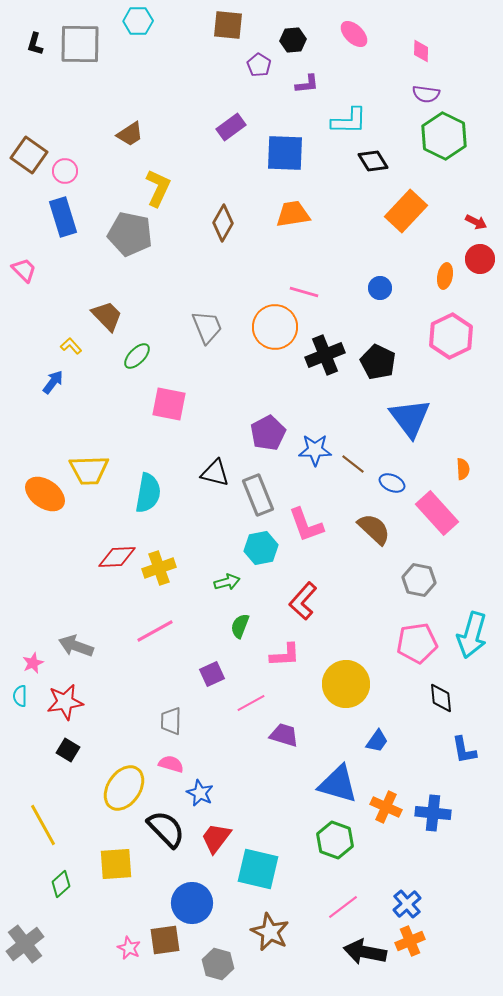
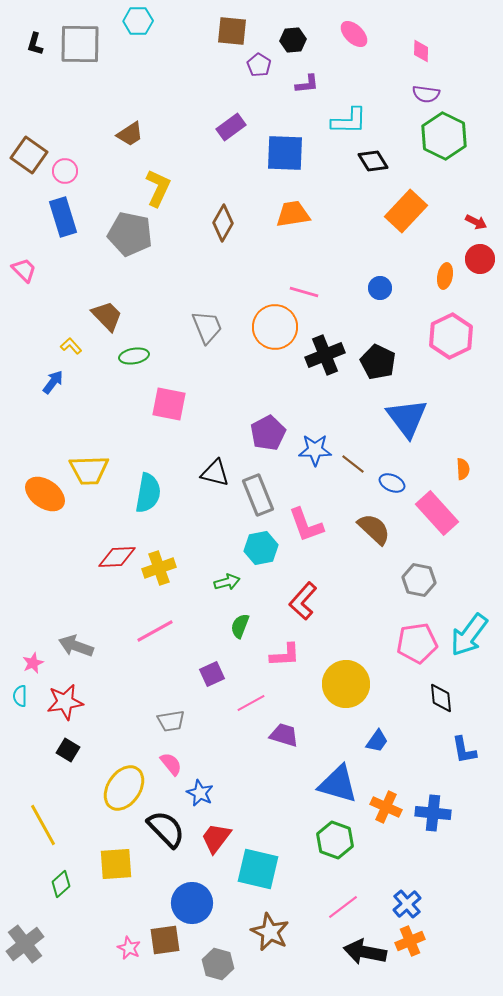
brown square at (228, 25): moved 4 px right, 6 px down
green ellipse at (137, 356): moved 3 px left; rotated 36 degrees clockwise
blue triangle at (410, 418): moved 3 px left
cyan arrow at (472, 635): moved 3 px left; rotated 21 degrees clockwise
gray trapezoid at (171, 721): rotated 100 degrees counterclockwise
pink semicircle at (171, 764): rotated 35 degrees clockwise
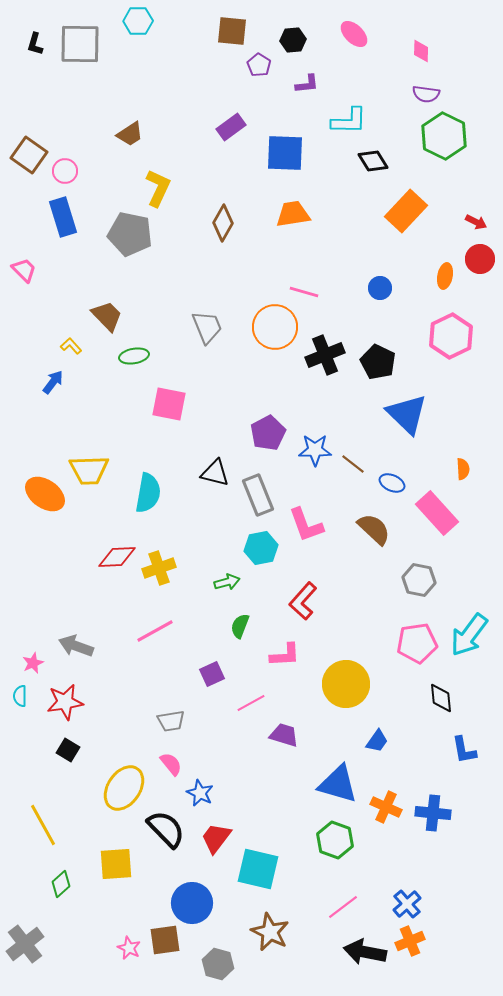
blue triangle at (407, 418): moved 4 px up; rotated 9 degrees counterclockwise
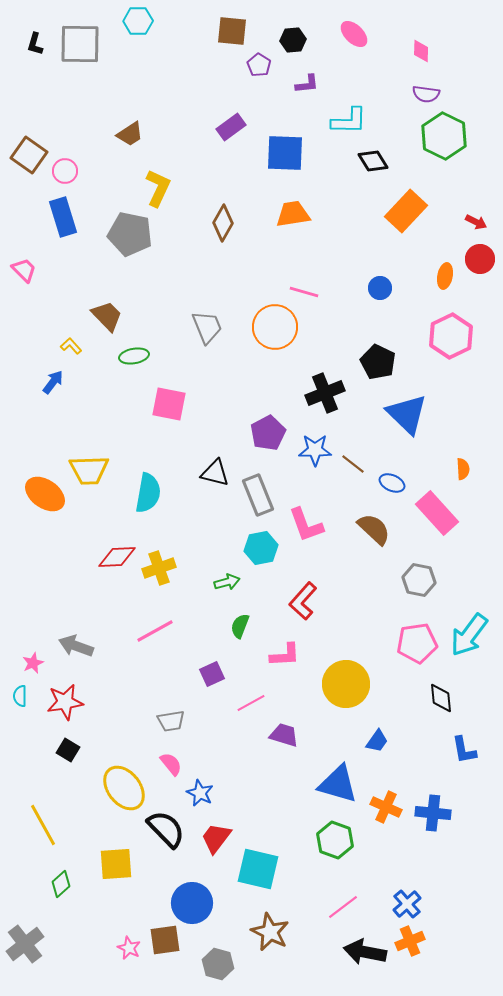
black cross at (325, 355): moved 38 px down
yellow ellipse at (124, 788): rotated 72 degrees counterclockwise
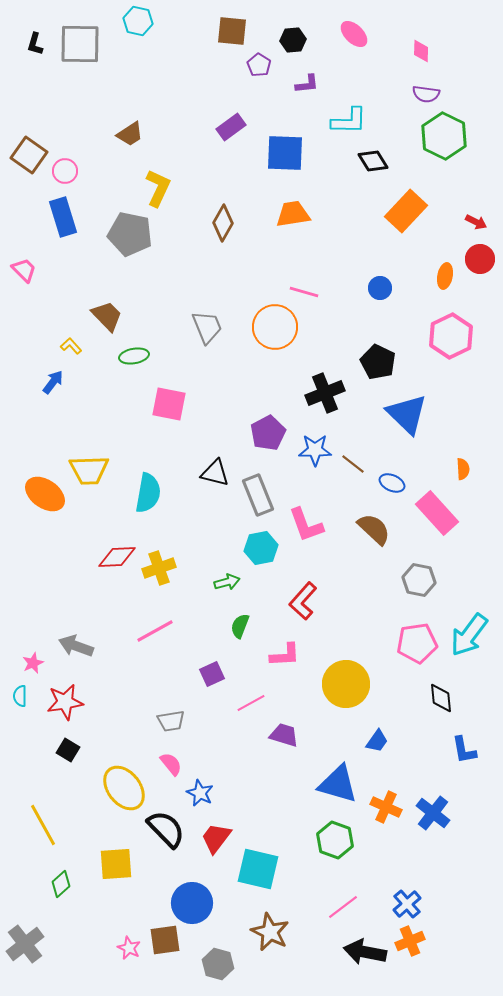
cyan hexagon at (138, 21): rotated 12 degrees clockwise
blue cross at (433, 813): rotated 32 degrees clockwise
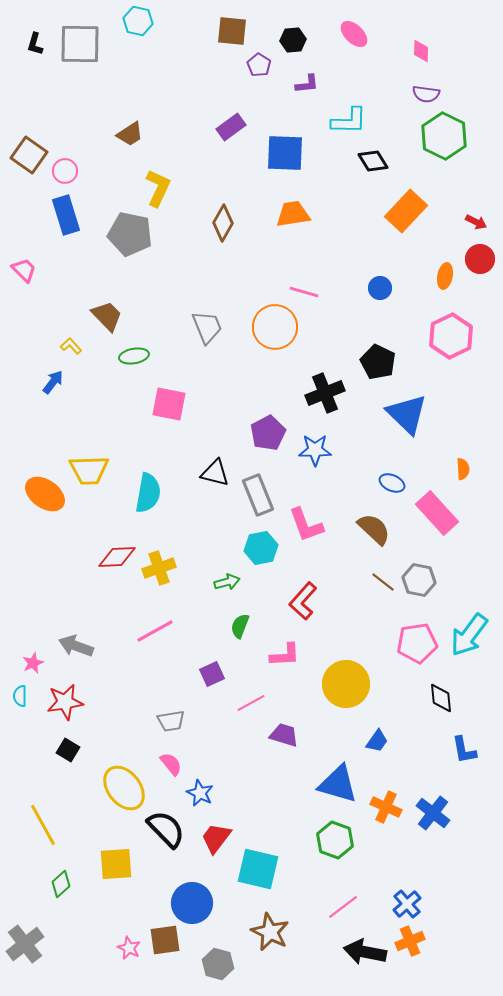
blue rectangle at (63, 217): moved 3 px right, 2 px up
brown line at (353, 464): moved 30 px right, 118 px down
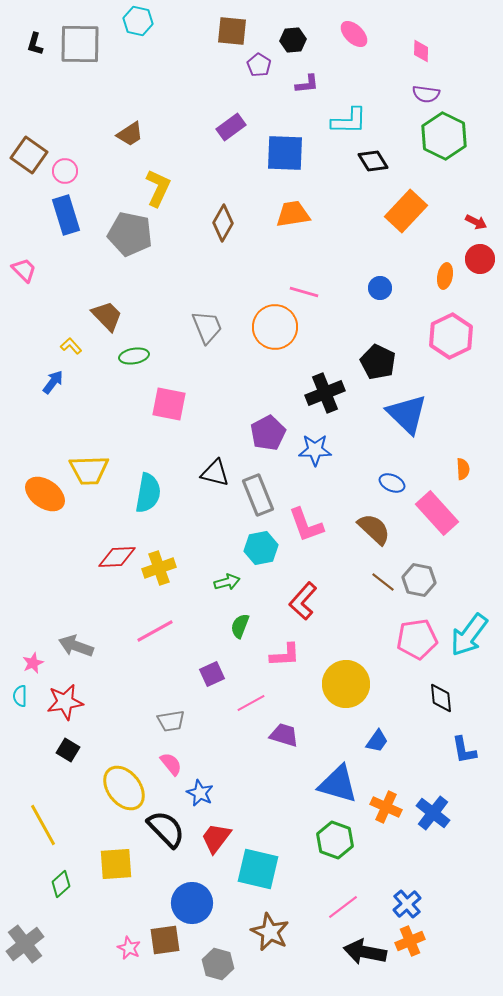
pink pentagon at (417, 643): moved 4 px up
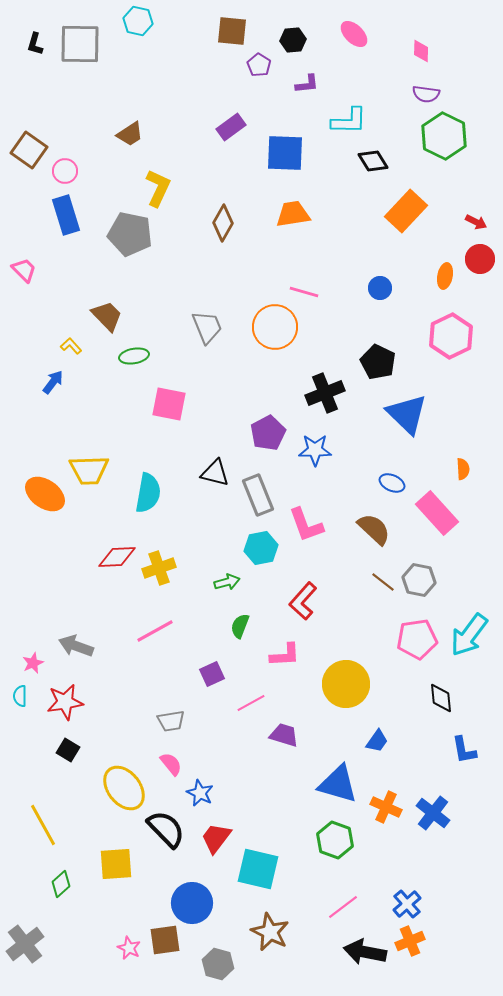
brown square at (29, 155): moved 5 px up
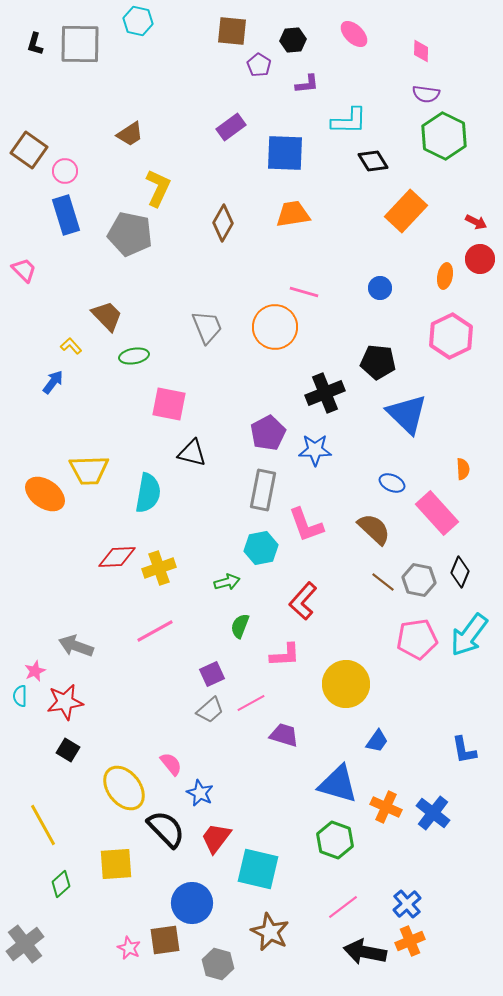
black pentagon at (378, 362): rotated 20 degrees counterclockwise
black triangle at (215, 473): moved 23 px left, 20 px up
gray rectangle at (258, 495): moved 5 px right, 5 px up; rotated 33 degrees clockwise
pink star at (33, 663): moved 2 px right, 8 px down
black diamond at (441, 698): moved 19 px right, 126 px up; rotated 28 degrees clockwise
gray trapezoid at (171, 721): moved 39 px right, 11 px up; rotated 32 degrees counterclockwise
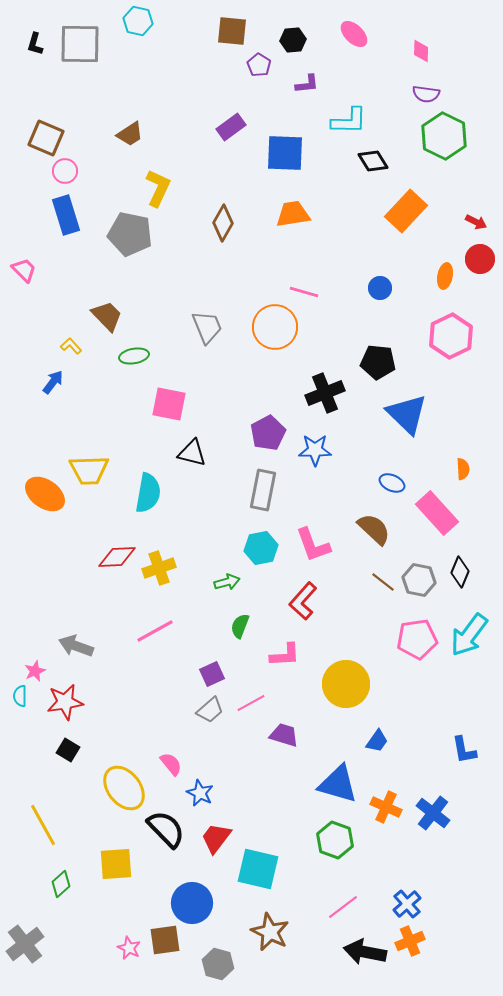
brown square at (29, 150): moved 17 px right, 12 px up; rotated 12 degrees counterclockwise
pink L-shape at (306, 525): moved 7 px right, 20 px down
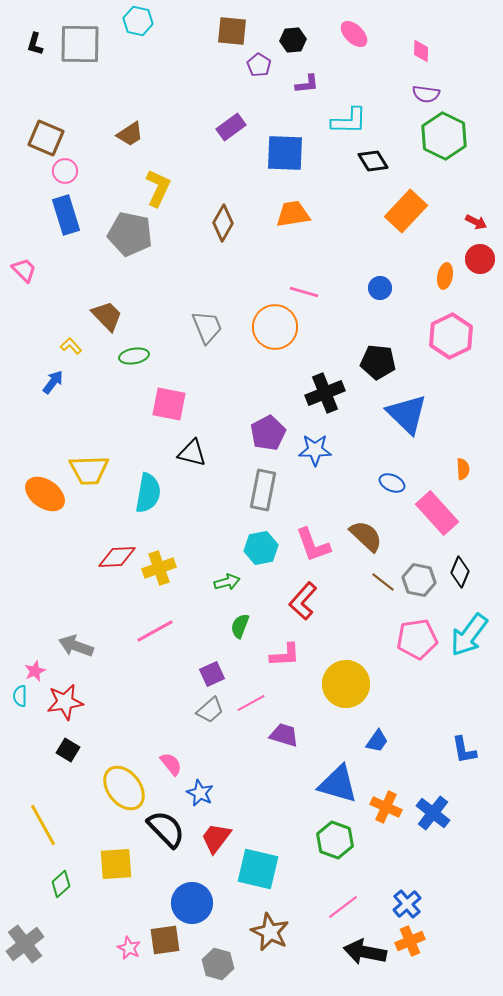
brown semicircle at (374, 529): moved 8 px left, 7 px down
